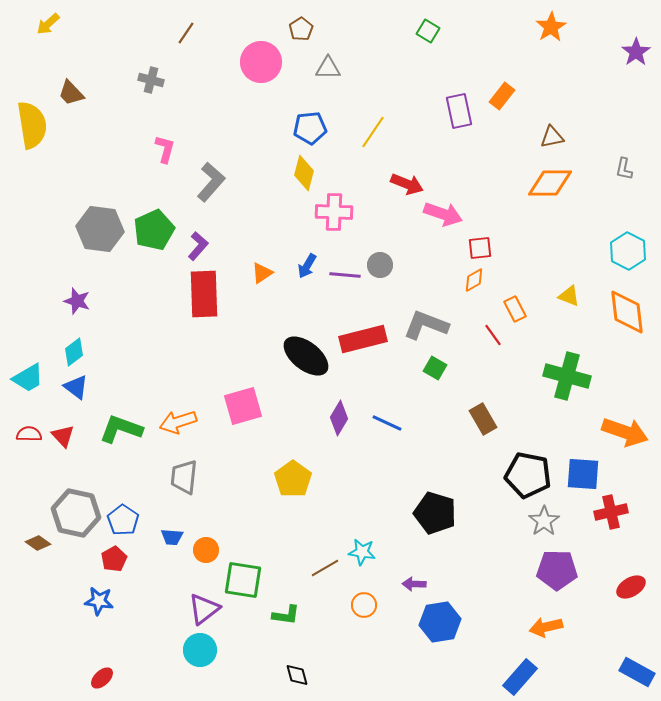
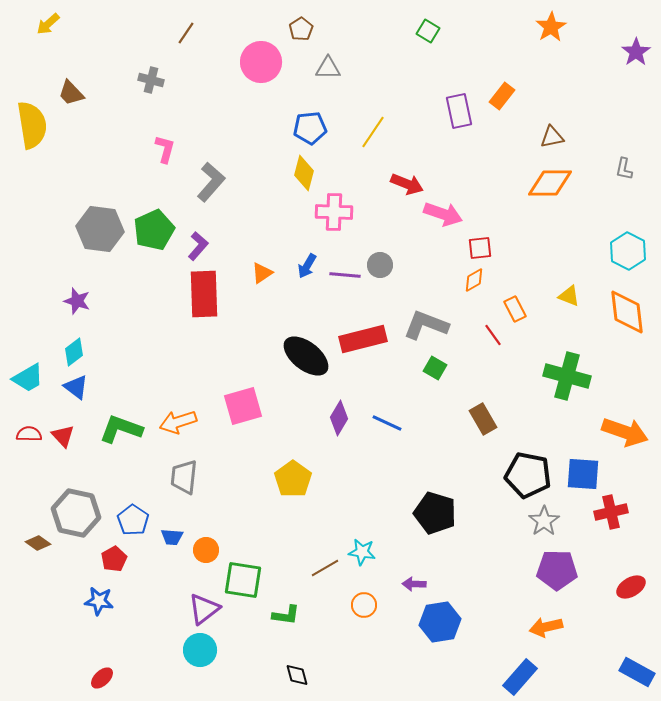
blue pentagon at (123, 520): moved 10 px right
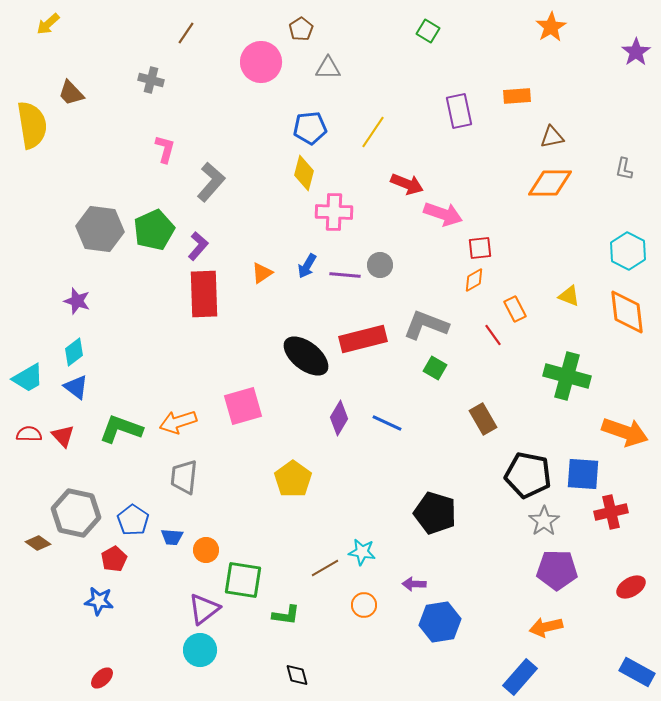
orange rectangle at (502, 96): moved 15 px right; rotated 48 degrees clockwise
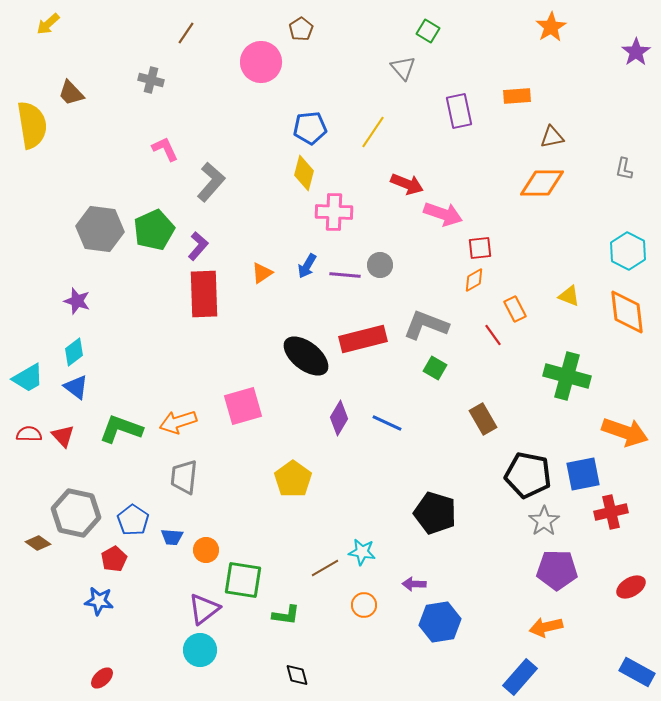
gray triangle at (328, 68): moved 75 px right; rotated 48 degrees clockwise
pink L-shape at (165, 149): rotated 40 degrees counterclockwise
orange diamond at (550, 183): moved 8 px left
blue square at (583, 474): rotated 15 degrees counterclockwise
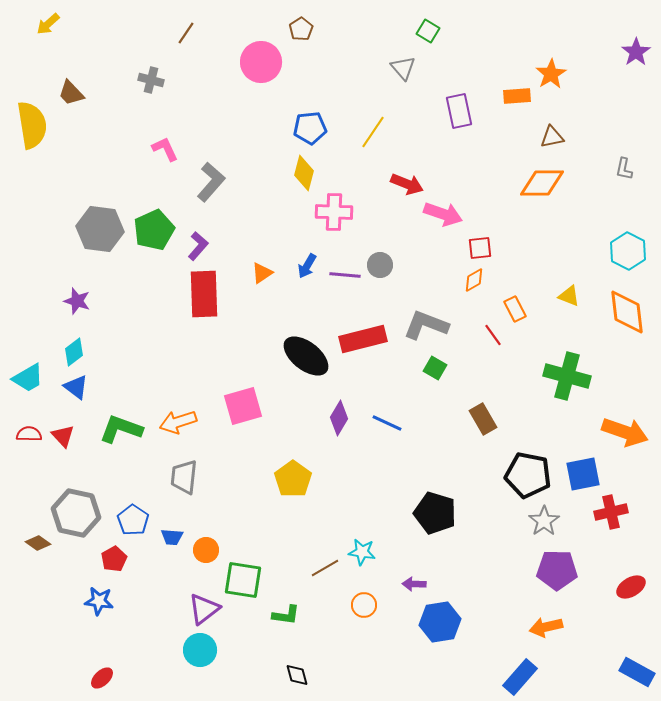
orange star at (551, 27): moved 47 px down
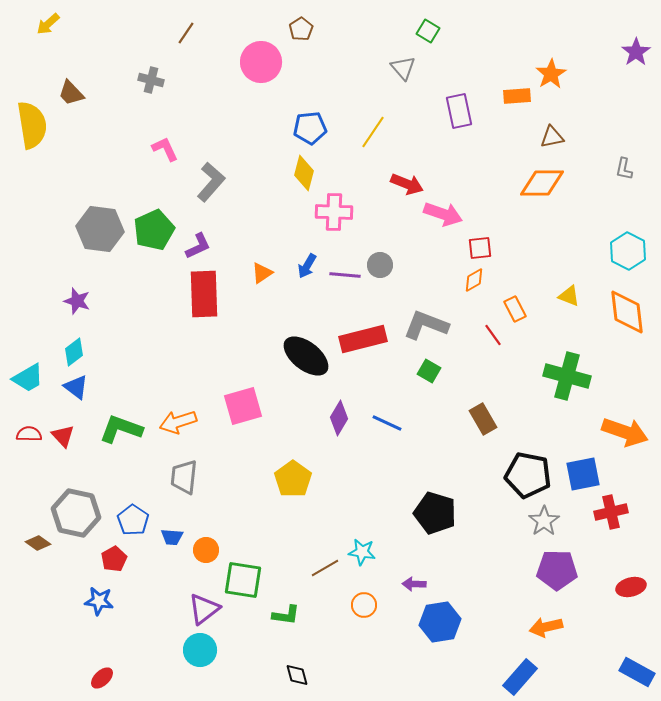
purple L-shape at (198, 246): rotated 24 degrees clockwise
green square at (435, 368): moved 6 px left, 3 px down
red ellipse at (631, 587): rotated 16 degrees clockwise
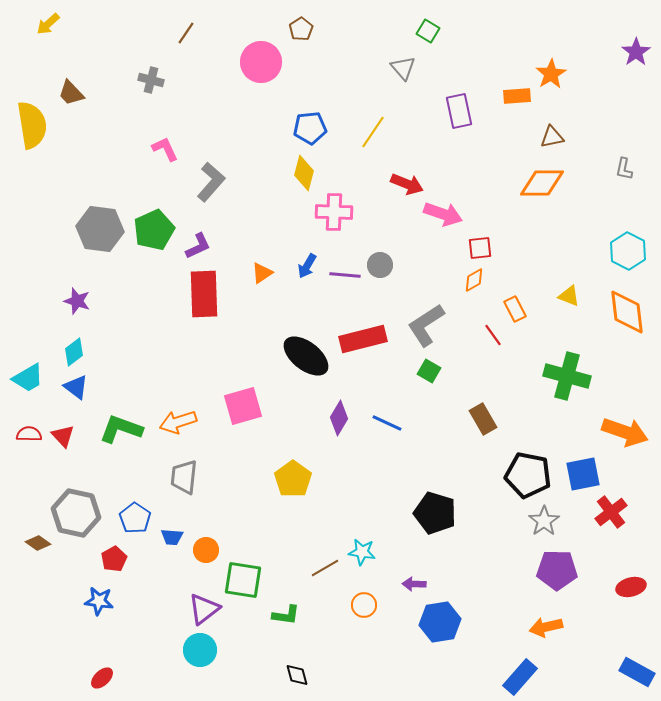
gray L-shape at (426, 325): rotated 54 degrees counterclockwise
red cross at (611, 512): rotated 24 degrees counterclockwise
blue pentagon at (133, 520): moved 2 px right, 2 px up
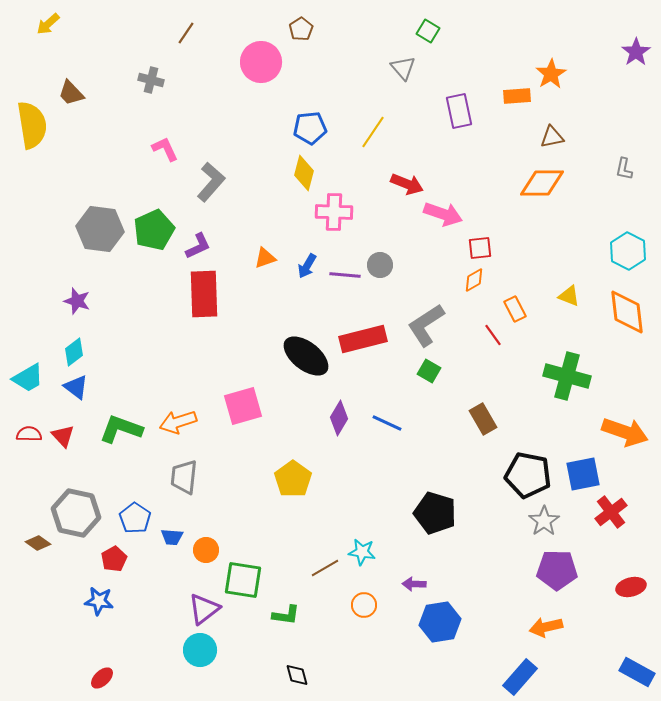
orange triangle at (262, 273): moved 3 px right, 15 px up; rotated 15 degrees clockwise
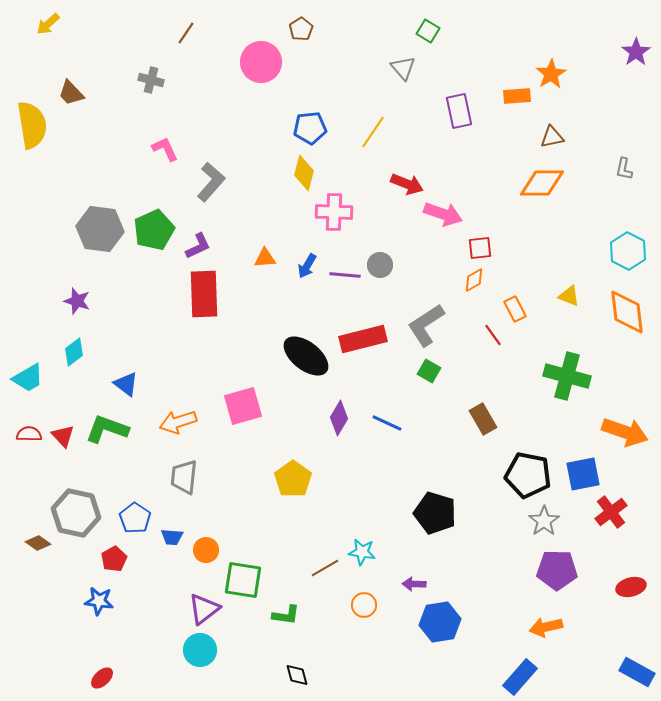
orange triangle at (265, 258): rotated 15 degrees clockwise
blue triangle at (76, 387): moved 50 px right, 3 px up
green L-shape at (121, 429): moved 14 px left
